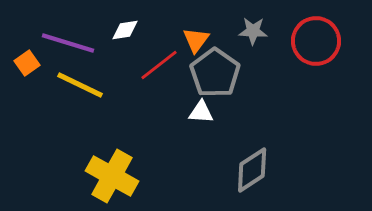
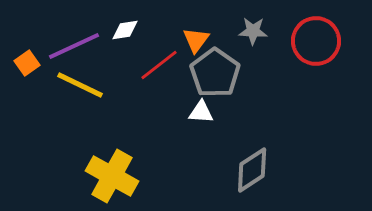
purple line: moved 6 px right, 3 px down; rotated 42 degrees counterclockwise
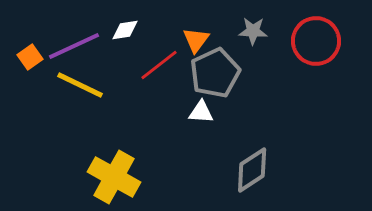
orange square: moved 3 px right, 6 px up
gray pentagon: rotated 12 degrees clockwise
yellow cross: moved 2 px right, 1 px down
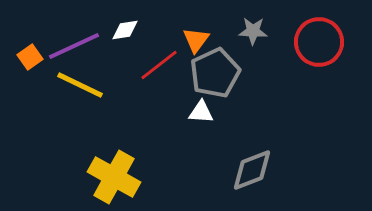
red circle: moved 3 px right, 1 px down
gray diamond: rotated 12 degrees clockwise
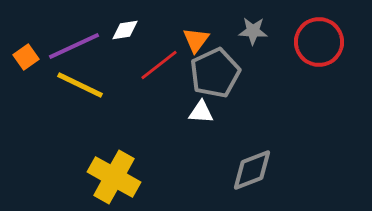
orange square: moved 4 px left
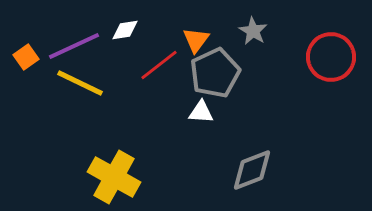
gray star: rotated 28 degrees clockwise
red circle: moved 12 px right, 15 px down
yellow line: moved 2 px up
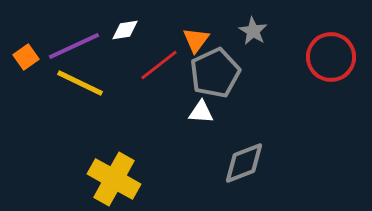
gray diamond: moved 8 px left, 7 px up
yellow cross: moved 2 px down
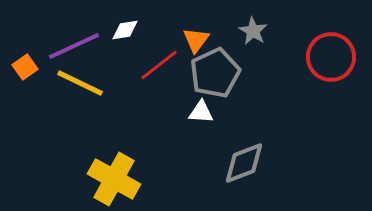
orange square: moved 1 px left, 10 px down
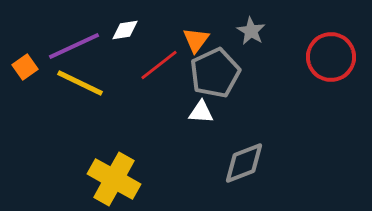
gray star: moved 2 px left
